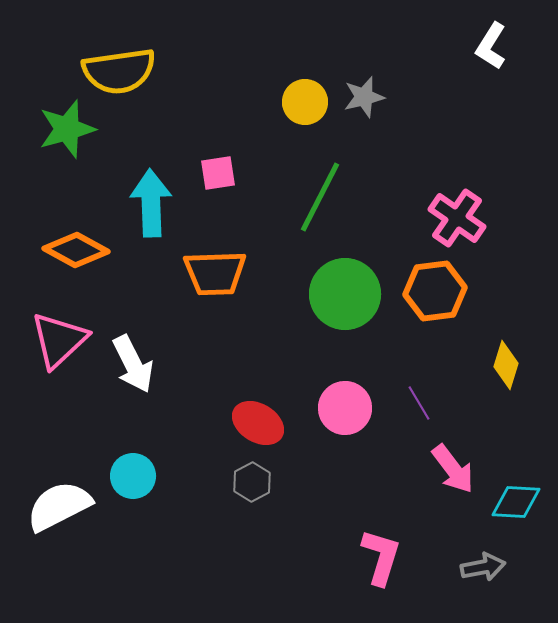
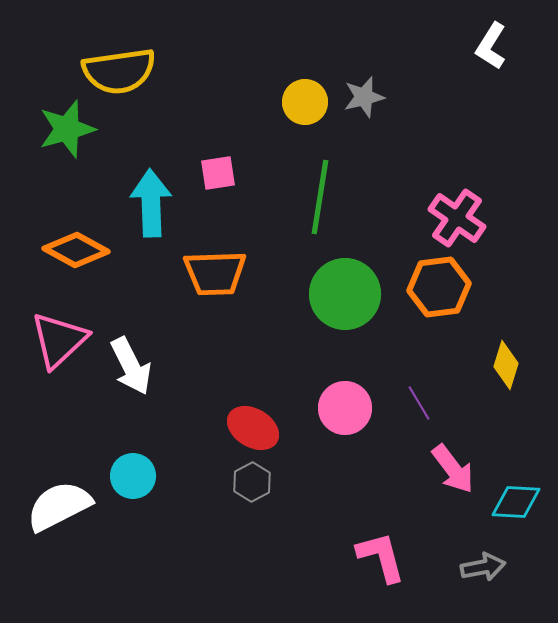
green line: rotated 18 degrees counterclockwise
orange hexagon: moved 4 px right, 4 px up
white arrow: moved 2 px left, 2 px down
red ellipse: moved 5 px left, 5 px down
pink L-shape: rotated 32 degrees counterclockwise
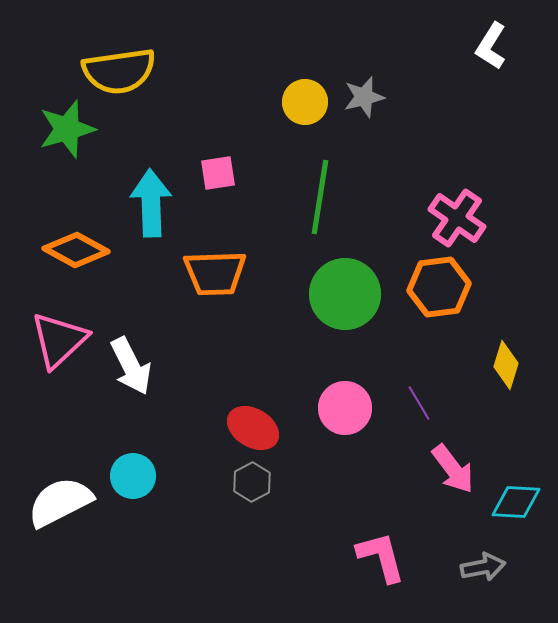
white semicircle: moved 1 px right, 4 px up
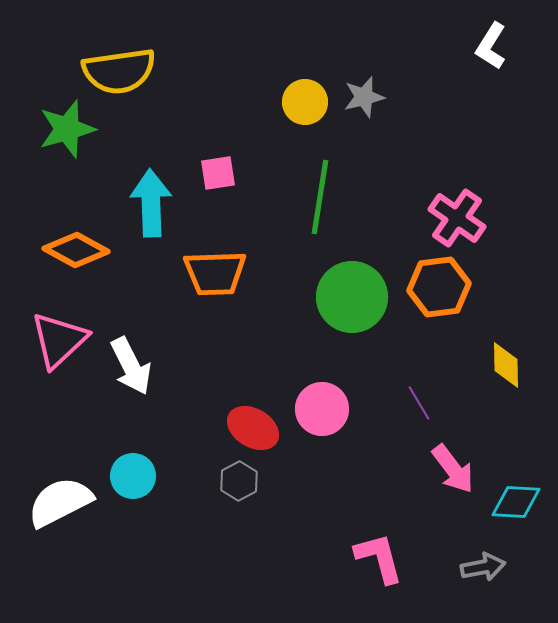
green circle: moved 7 px right, 3 px down
yellow diamond: rotated 18 degrees counterclockwise
pink circle: moved 23 px left, 1 px down
gray hexagon: moved 13 px left, 1 px up
pink L-shape: moved 2 px left, 1 px down
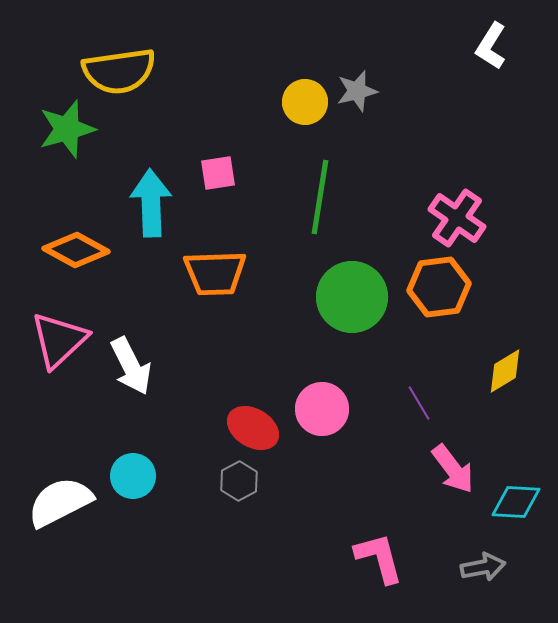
gray star: moved 7 px left, 6 px up
yellow diamond: moved 1 px left, 6 px down; rotated 60 degrees clockwise
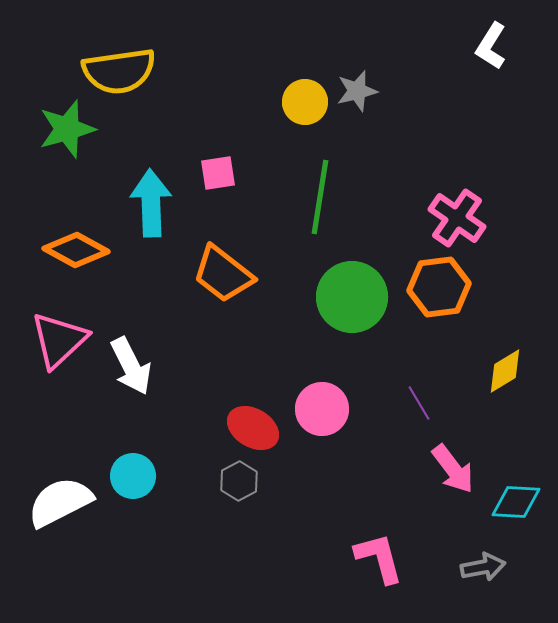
orange trapezoid: moved 8 px right, 1 px down; rotated 40 degrees clockwise
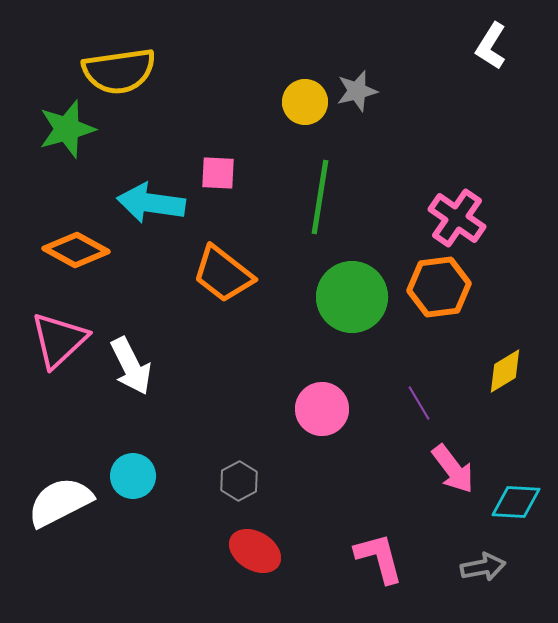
pink square: rotated 12 degrees clockwise
cyan arrow: rotated 80 degrees counterclockwise
red ellipse: moved 2 px right, 123 px down
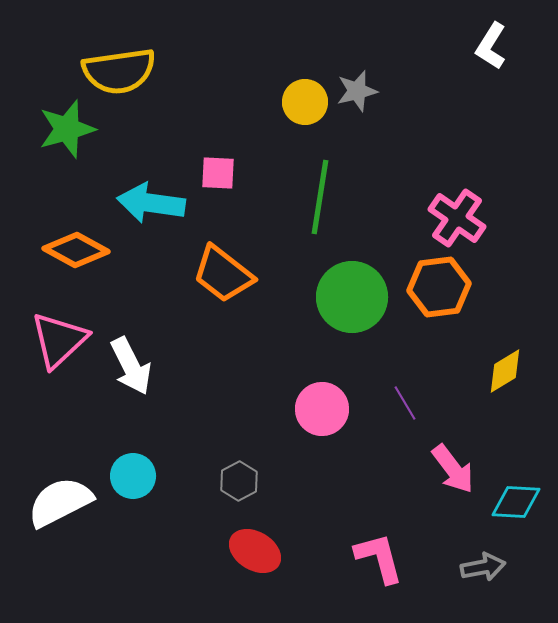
purple line: moved 14 px left
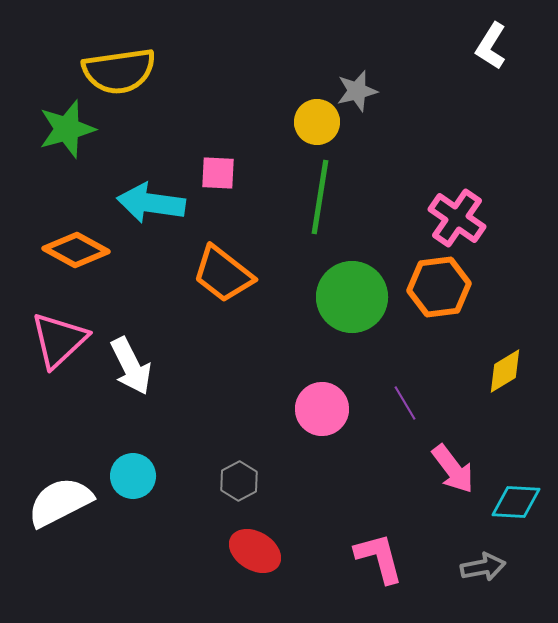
yellow circle: moved 12 px right, 20 px down
